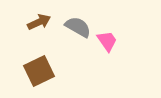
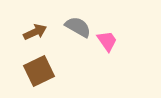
brown arrow: moved 4 px left, 10 px down
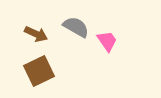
gray semicircle: moved 2 px left
brown arrow: moved 1 px right, 2 px down; rotated 50 degrees clockwise
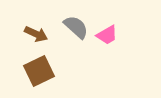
gray semicircle: rotated 12 degrees clockwise
pink trapezoid: moved 6 px up; rotated 95 degrees clockwise
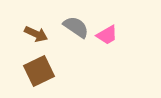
gray semicircle: rotated 8 degrees counterclockwise
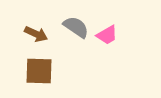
brown square: rotated 28 degrees clockwise
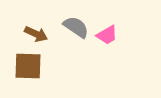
brown square: moved 11 px left, 5 px up
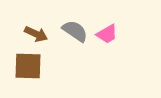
gray semicircle: moved 1 px left, 4 px down
pink trapezoid: moved 1 px up
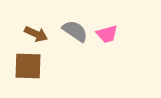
pink trapezoid: rotated 15 degrees clockwise
